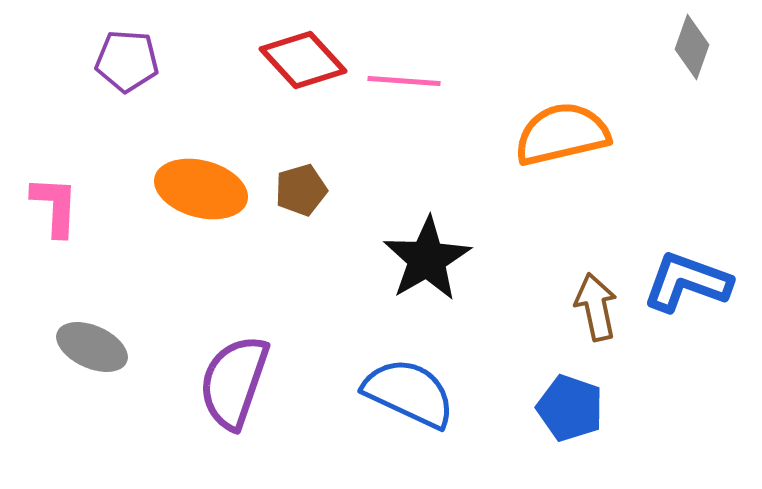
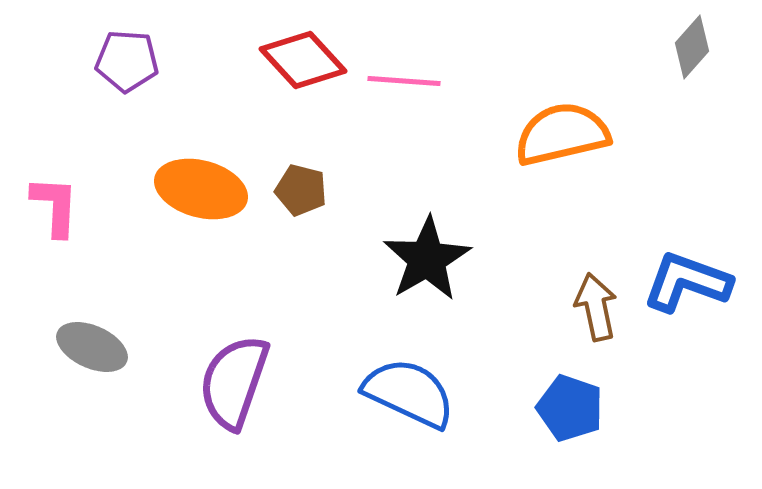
gray diamond: rotated 22 degrees clockwise
brown pentagon: rotated 30 degrees clockwise
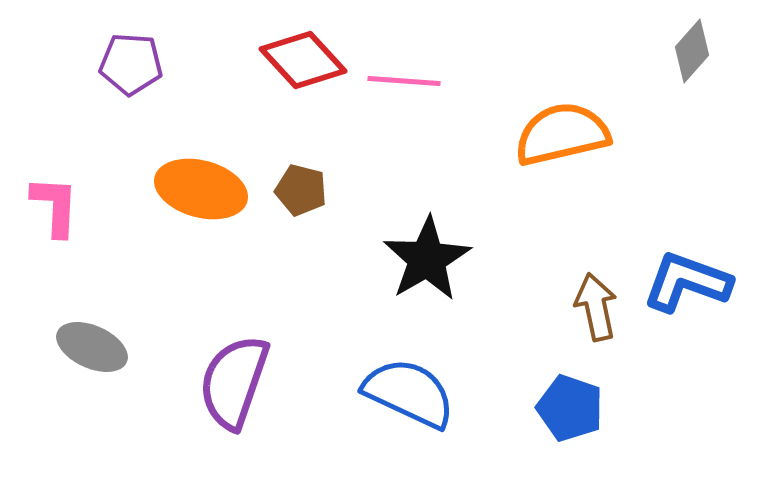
gray diamond: moved 4 px down
purple pentagon: moved 4 px right, 3 px down
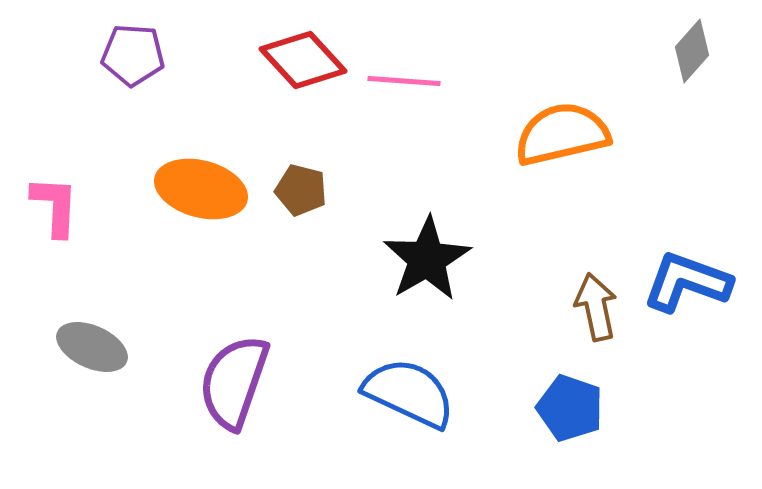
purple pentagon: moved 2 px right, 9 px up
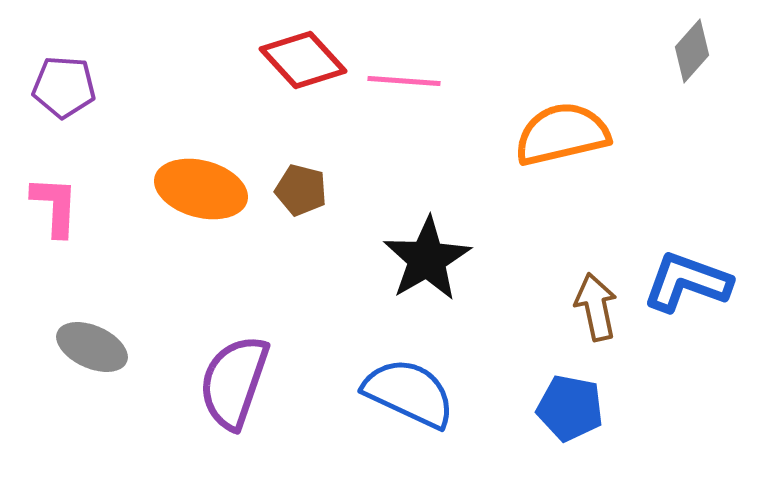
purple pentagon: moved 69 px left, 32 px down
blue pentagon: rotated 8 degrees counterclockwise
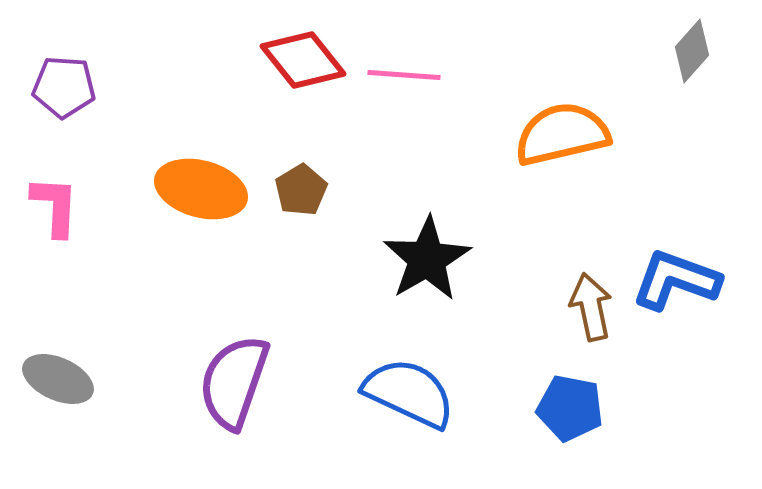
red diamond: rotated 4 degrees clockwise
pink line: moved 6 px up
brown pentagon: rotated 27 degrees clockwise
blue L-shape: moved 11 px left, 2 px up
brown arrow: moved 5 px left
gray ellipse: moved 34 px left, 32 px down
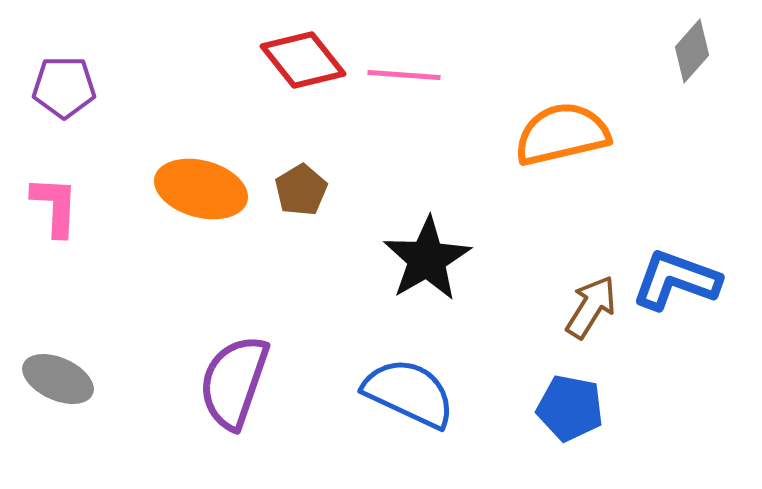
purple pentagon: rotated 4 degrees counterclockwise
brown arrow: rotated 44 degrees clockwise
